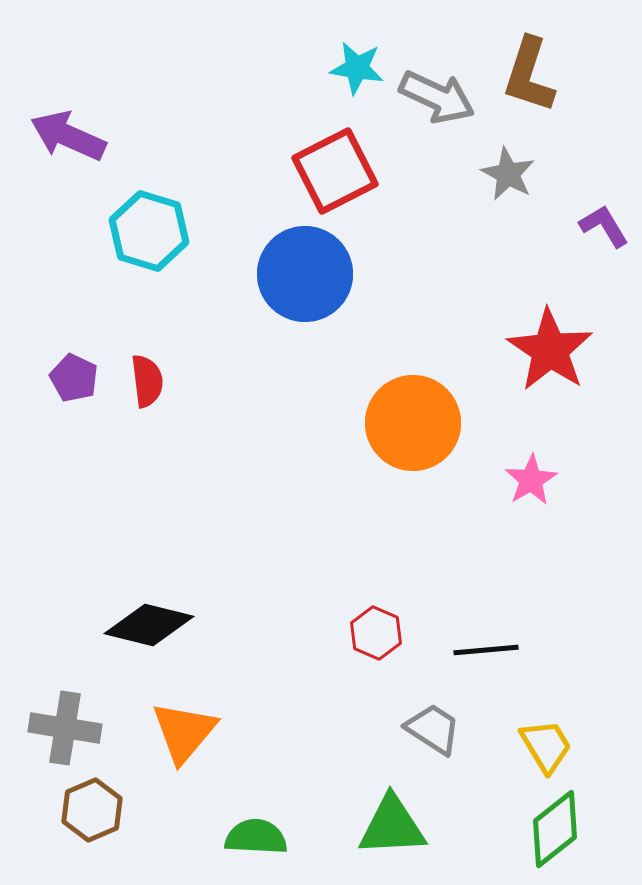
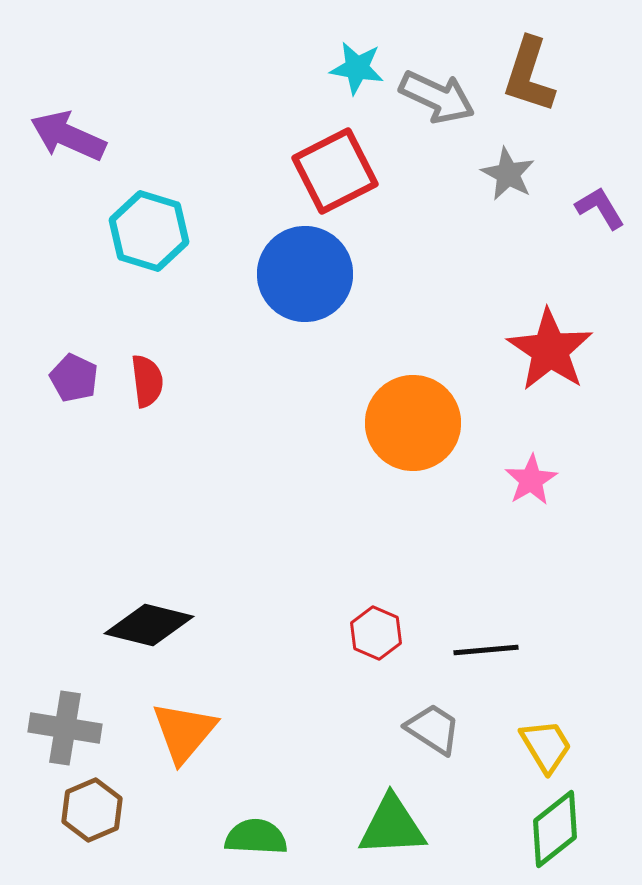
purple L-shape: moved 4 px left, 18 px up
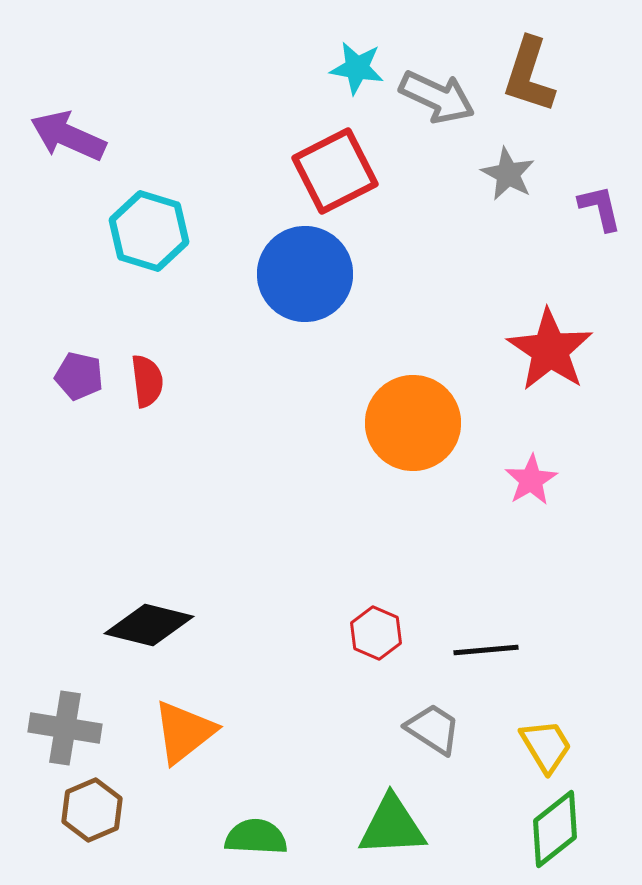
purple L-shape: rotated 18 degrees clockwise
purple pentagon: moved 5 px right, 2 px up; rotated 12 degrees counterclockwise
orange triangle: rotated 12 degrees clockwise
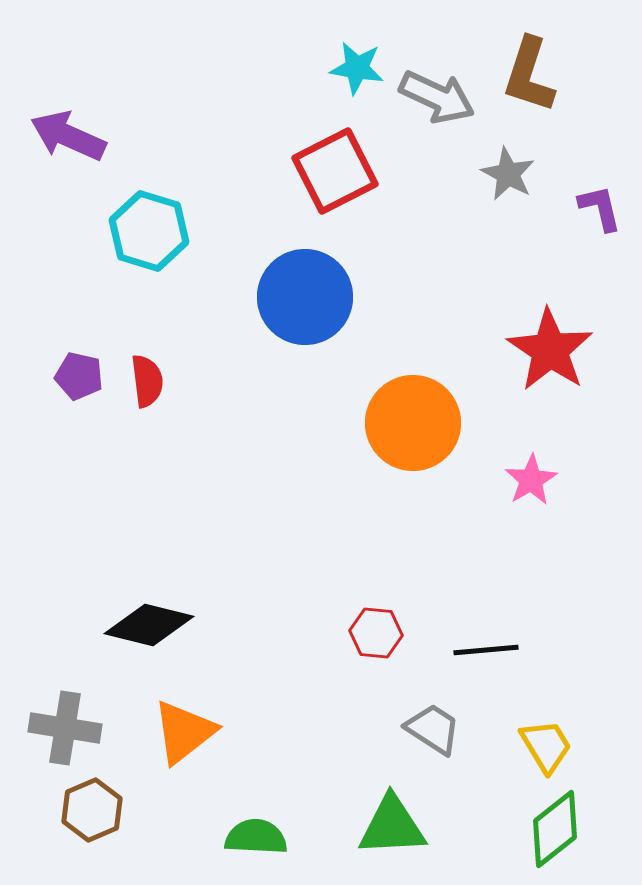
blue circle: moved 23 px down
red hexagon: rotated 18 degrees counterclockwise
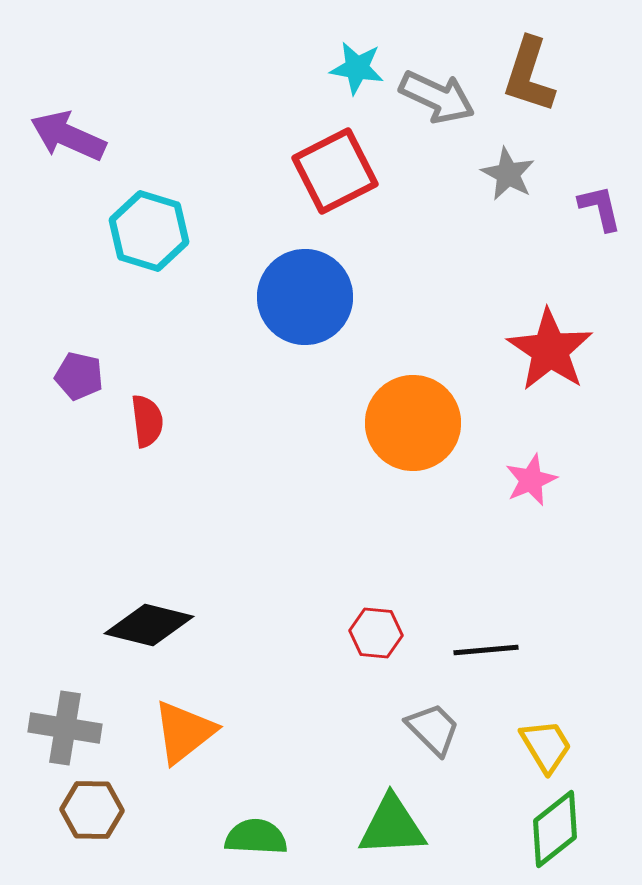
red semicircle: moved 40 px down
pink star: rotated 8 degrees clockwise
gray trapezoid: rotated 12 degrees clockwise
brown hexagon: rotated 24 degrees clockwise
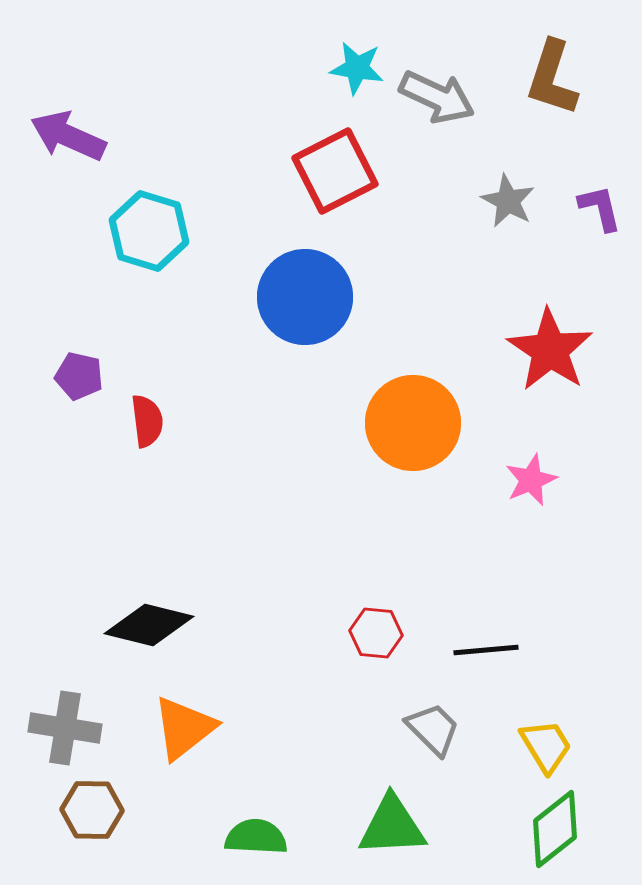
brown L-shape: moved 23 px right, 3 px down
gray star: moved 27 px down
orange triangle: moved 4 px up
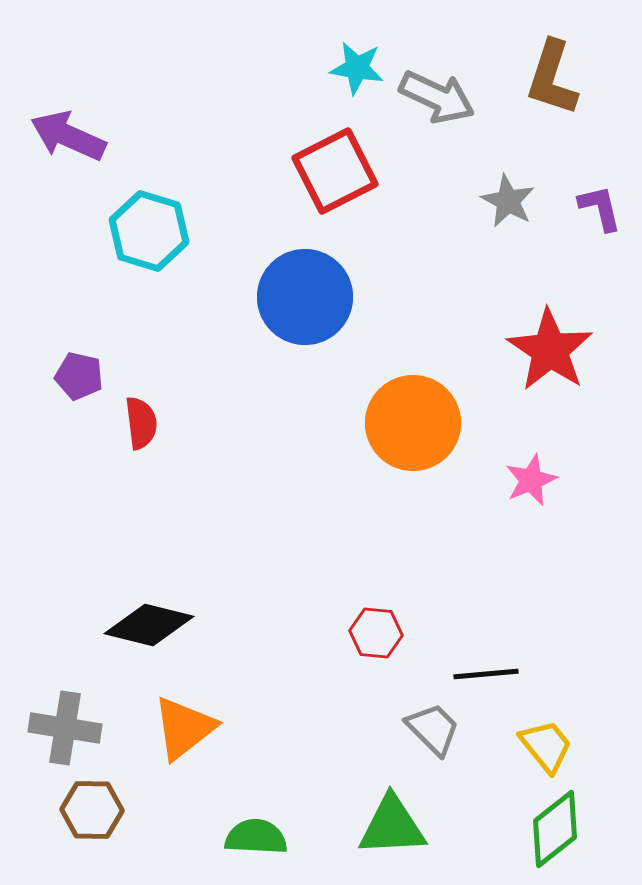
red semicircle: moved 6 px left, 2 px down
black line: moved 24 px down
yellow trapezoid: rotated 8 degrees counterclockwise
